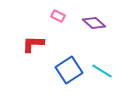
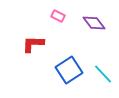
purple diamond: rotated 10 degrees clockwise
cyan line: moved 1 px right, 3 px down; rotated 15 degrees clockwise
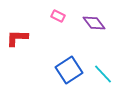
red L-shape: moved 16 px left, 6 px up
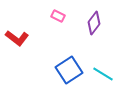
purple diamond: rotated 75 degrees clockwise
red L-shape: rotated 145 degrees counterclockwise
cyan line: rotated 15 degrees counterclockwise
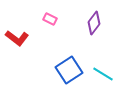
pink rectangle: moved 8 px left, 3 px down
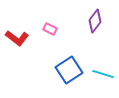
pink rectangle: moved 10 px down
purple diamond: moved 1 px right, 2 px up
cyan line: rotated 15 degrees counterclockwise
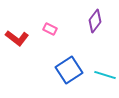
cyan line: moved 2 px right, 1 px down
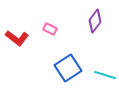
blue square: moved 1 px left, 2 px up
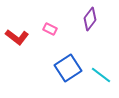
purple diamond: moved 5 px left, 2 px up
red L-shape: moved 1 px up
cyan line: moved 4 px left; rotated 20 degrees clockwise
